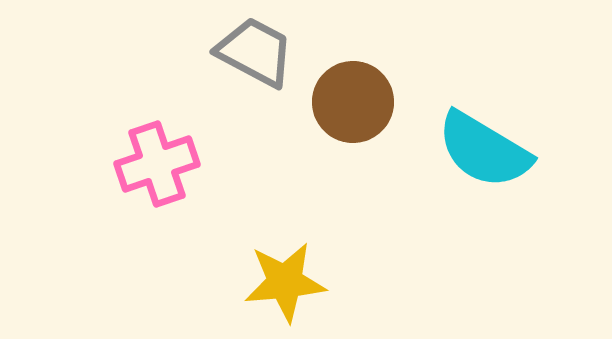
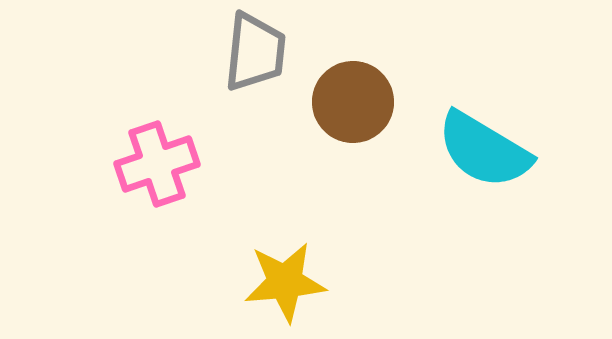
gray trapezoid: rotated 68 degrees clockwise
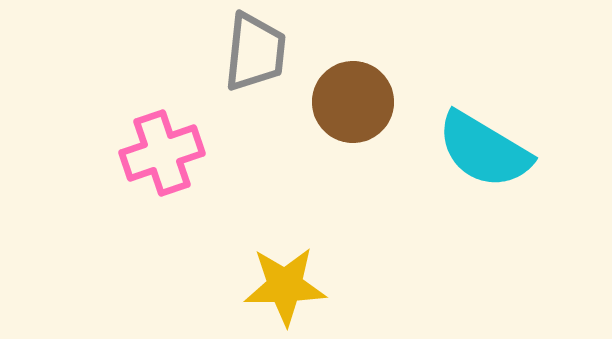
pink cross: moved 5 px right, 11 px up
yellow star: moved 4 px down; rotated 4 degrees clockwise
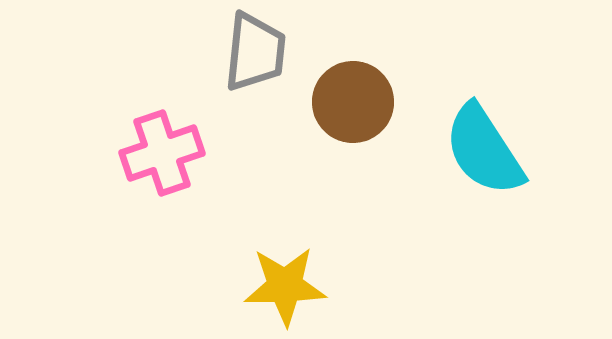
cyan semicircle: rotated 26 degrees clockwise
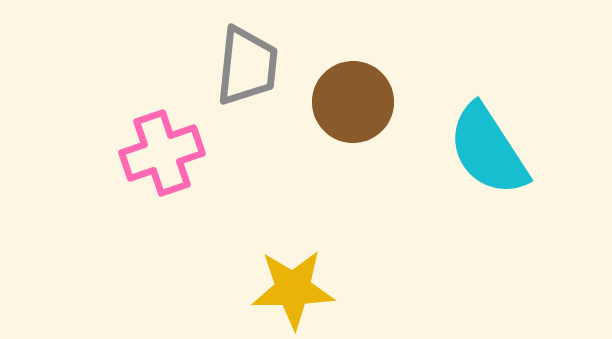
gray trapezoid: moved 8 px left, 14 px down
cyan semicircle: moved 4 px right
yellow star: moved 8 px right, 3 px down
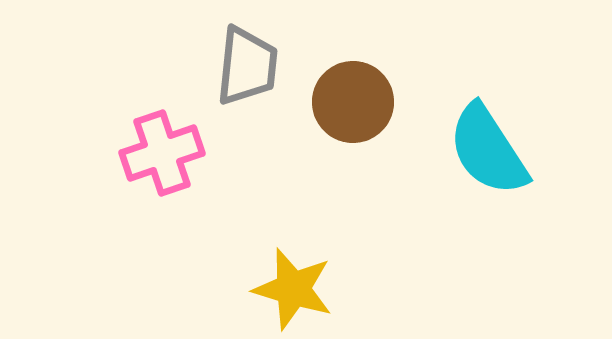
yellow star: rotated 18 degrees clockwise
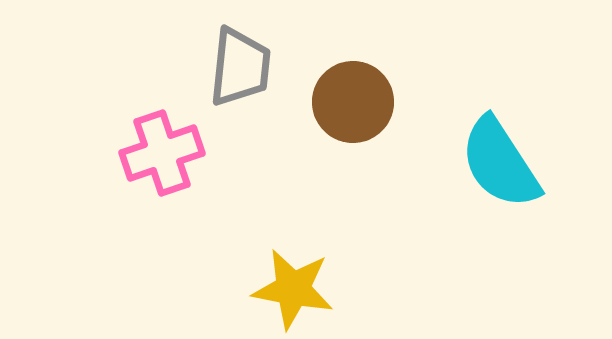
gray trapezoid: moved 7 px left, 1 px down
cyan semicircle: moved 12 px right, 13 px down
yellow star: rotated 6 degrees counterclockwise
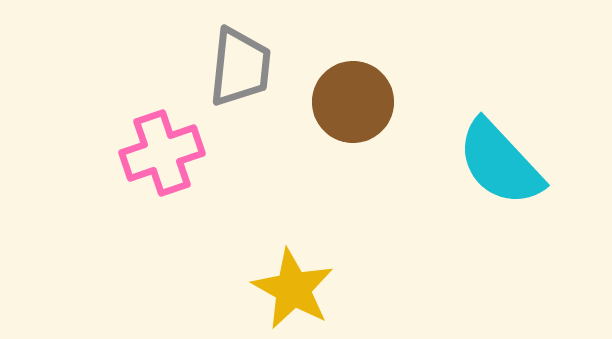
cyan semicircle: rotated 10 degrees counterclockwise
yellow star: rotated 18 degrees clockwise
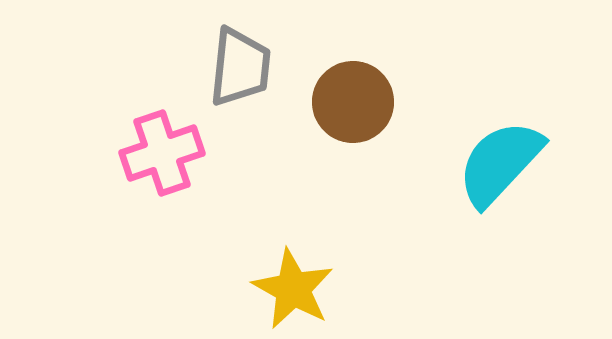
cyan semicircle: rotated 86 degrees clockwise
